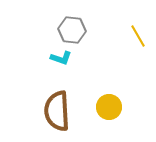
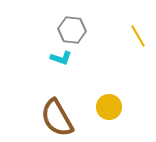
brown semicircle: moved 7 px down; rotated 27 degrees counterclockwise
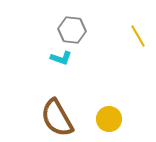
yellow circle: moved 12 px down
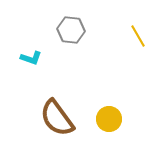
gray hexagon: moved 1 px left
cyan L-shape: moved 30 px left
brown semicircle: rotated 6 degrees counterclockwise
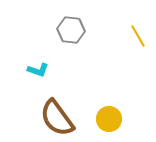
cyan L-shape: moved 7 px right, 12 px down
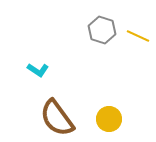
gray hexagon: moved 31 px right; rotated 12 degrees clockwise
yellow line: rotated 35 degrees counterclockwise
cyan L-shape: rotated 15 degrees clockwise
